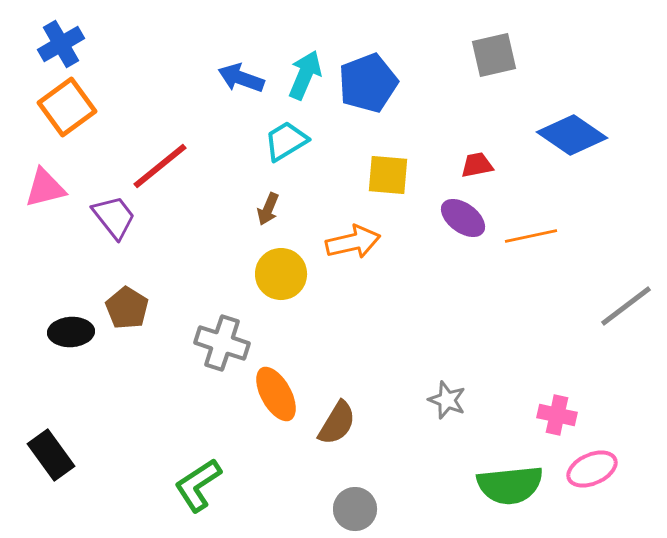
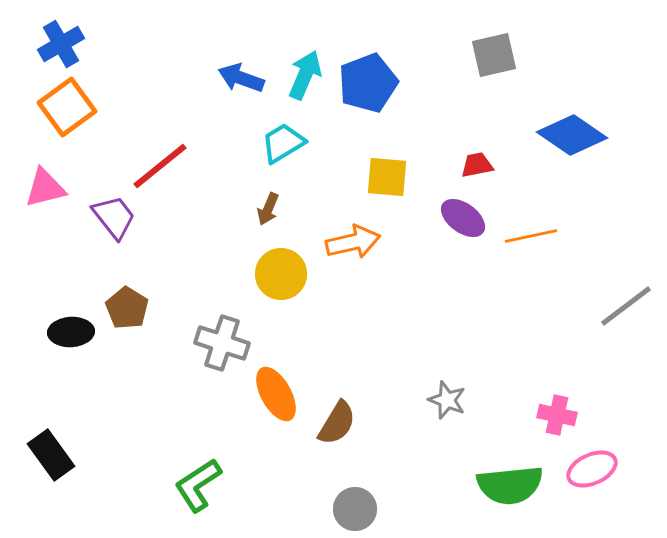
cyan trapezoid: moved 3 px left, 2 px down
yellow square: moved 1 px left, 2 px down
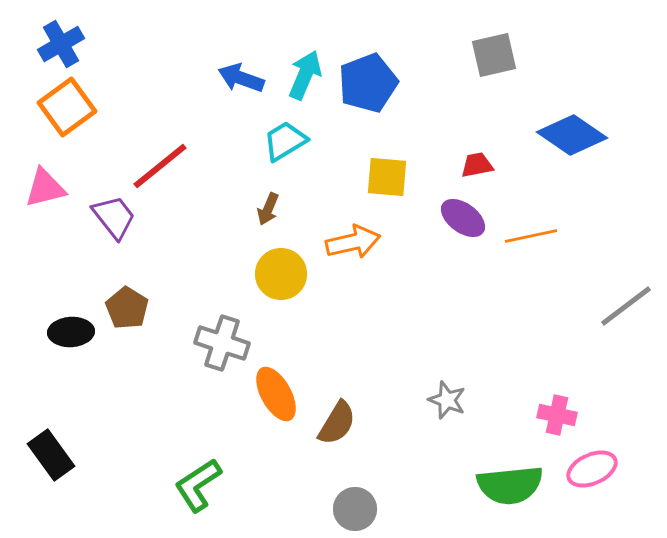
cyan trapezoid: moved 2 px right, 2 px up
